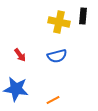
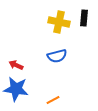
black rectangle: moved 1 px right, 2 px down
red arrow: moved 4 px left, 10 px down; rotated 152 degrees clockwise
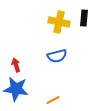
red arrow: rotated 48 degrees clockwise
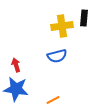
yellow cross: moved 3 px right, 4 px down; rotated 20 degrees counterclockwise
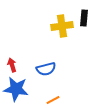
blue semicircle: moved 11 px left, 13 px down
red arrow: moved 4 px left
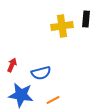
black rectangle: moved 2 px right, 1 px down
red arrow: rotated 40 degrees clockwise
blue semicircle: moved 5 px left, 4 px down
blue star: moved 5 px right, 6 px down
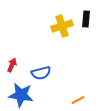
yellow cross: rotated 10 degrees counterclockwise
orange line: moved 25 px right
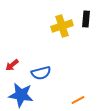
red arrow: rotated 152 degrees counterclockwise
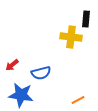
yellow cross: moved 9 px right, 11 px down; rotated 25 degrees clockwise
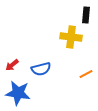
black rectangle: moved 4 px up
blue semicircle: moved 4 px up
blue star: moved 3 px left, 2 px up
orange line: moved 8 px right, 26 px up
